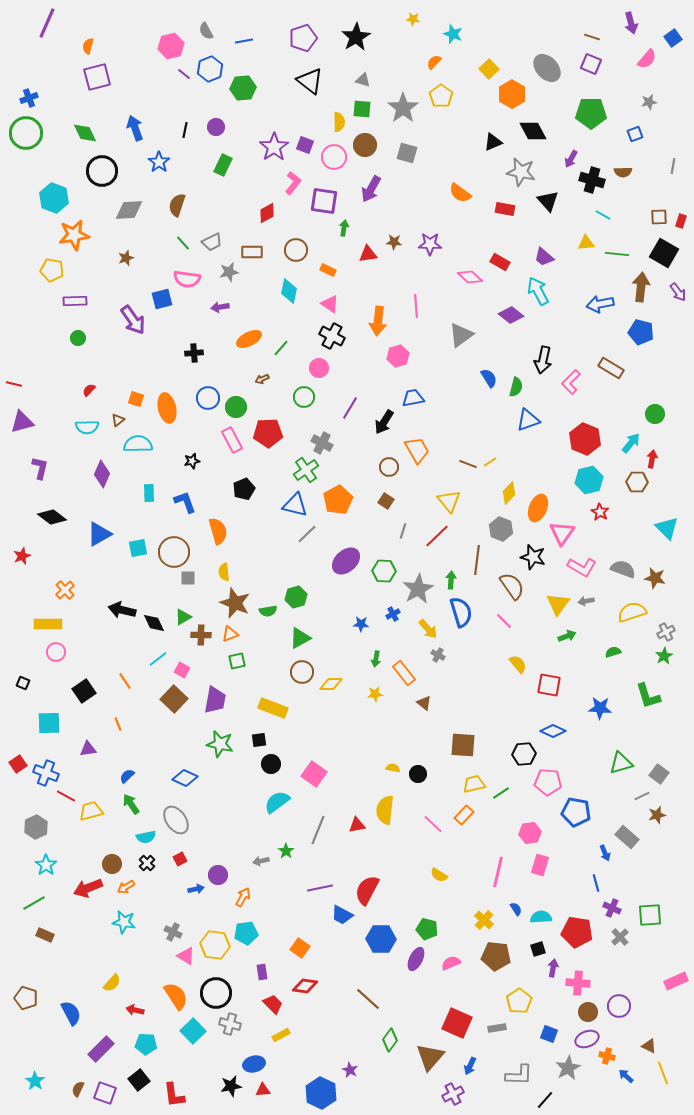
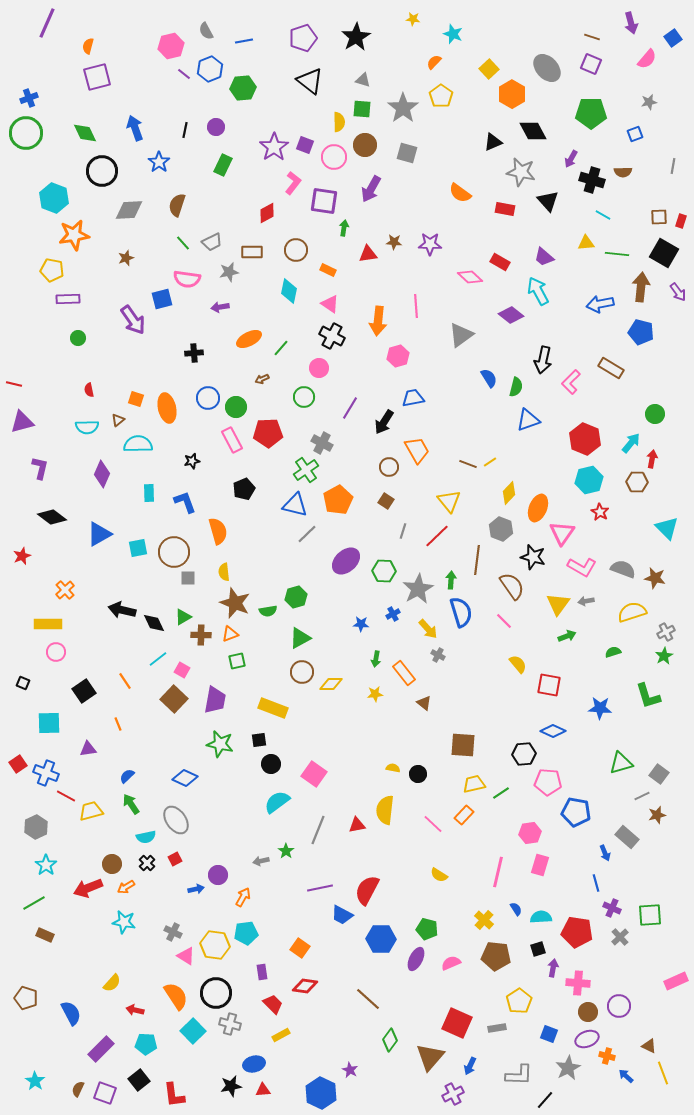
purple rectangle at (75, 301): moved 7 px left, 2 px up
red semicircle at (89, 390): rotated 56 degrees counterclockwise
red square at (180, 859): moved 5 px left
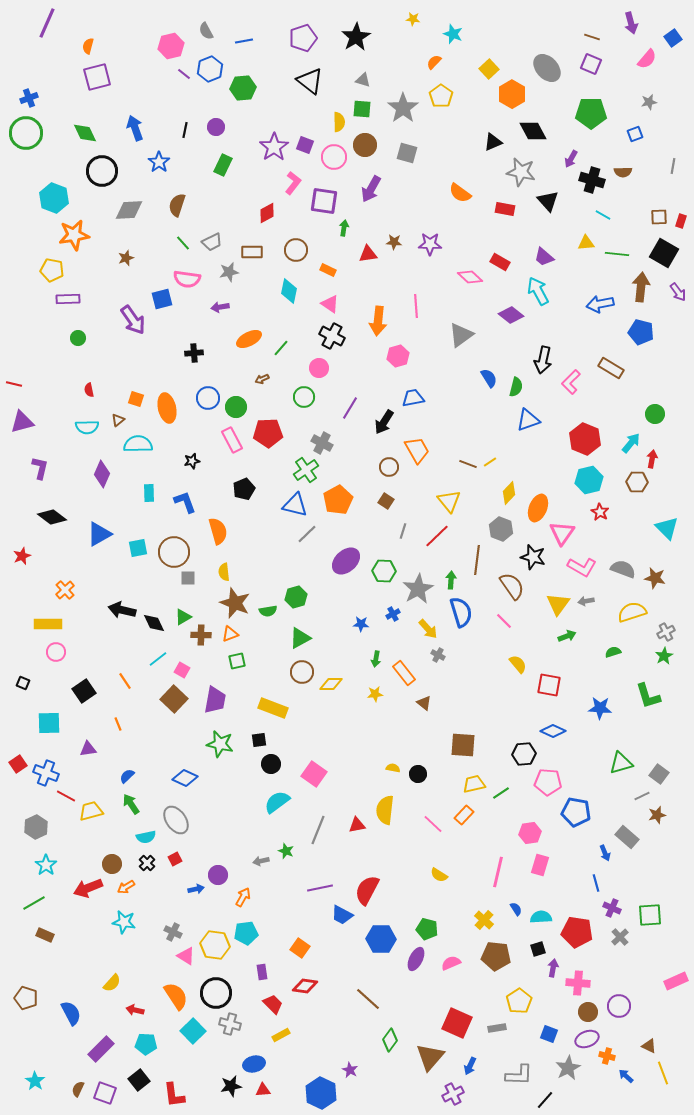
green star at (286, 851): rotated 14 degrees counterclockwise
